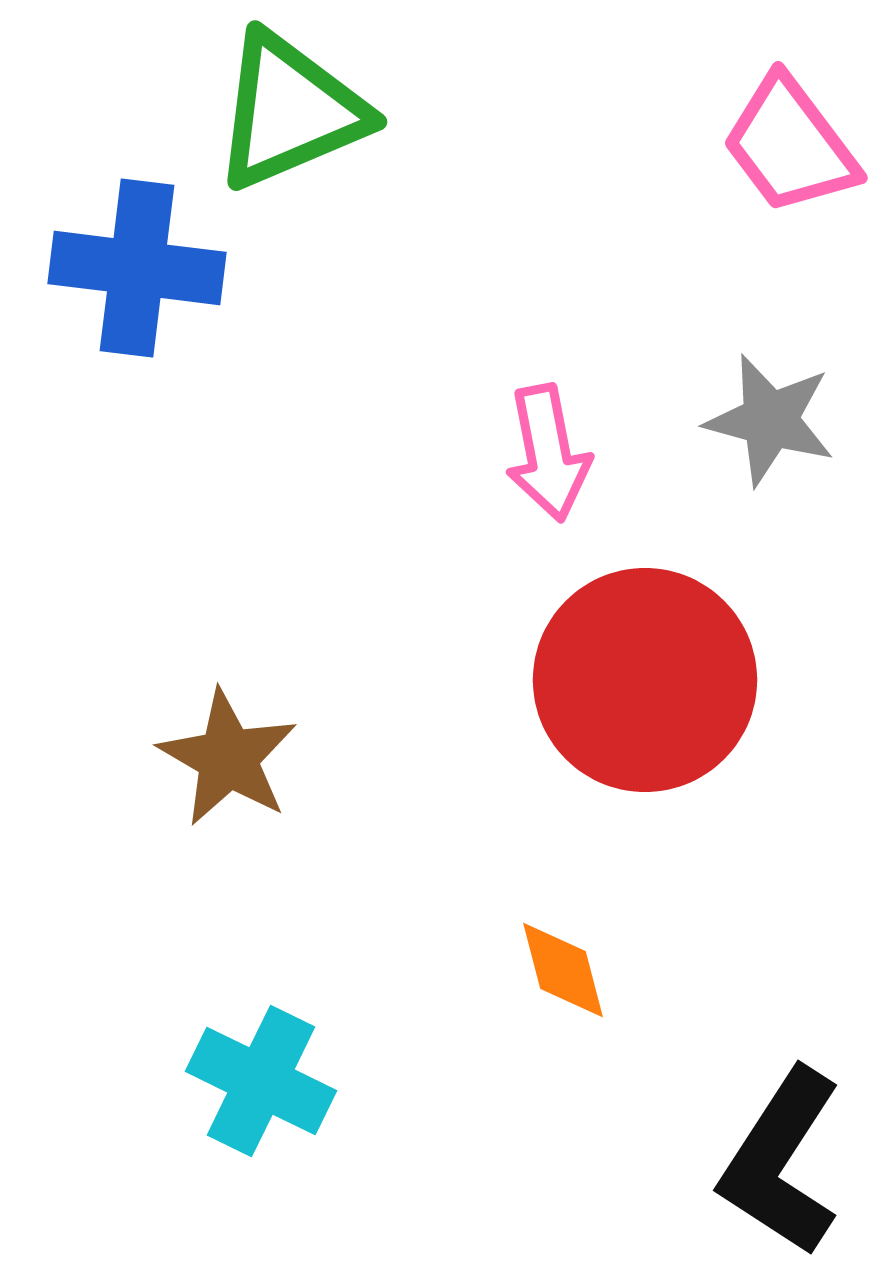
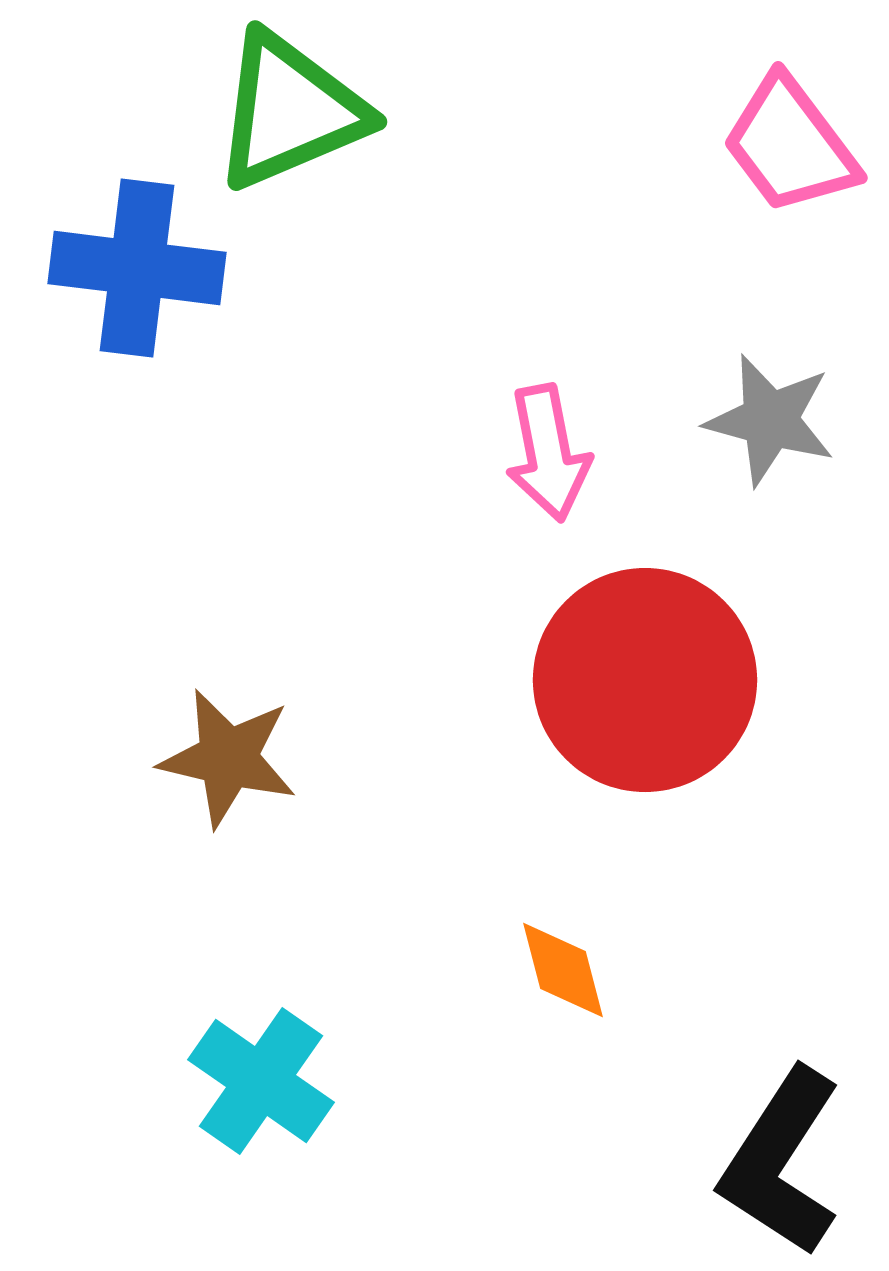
brown star: rotated 17 degrees counterclockwise
cyan cross: rotated 9 degrees clockwise
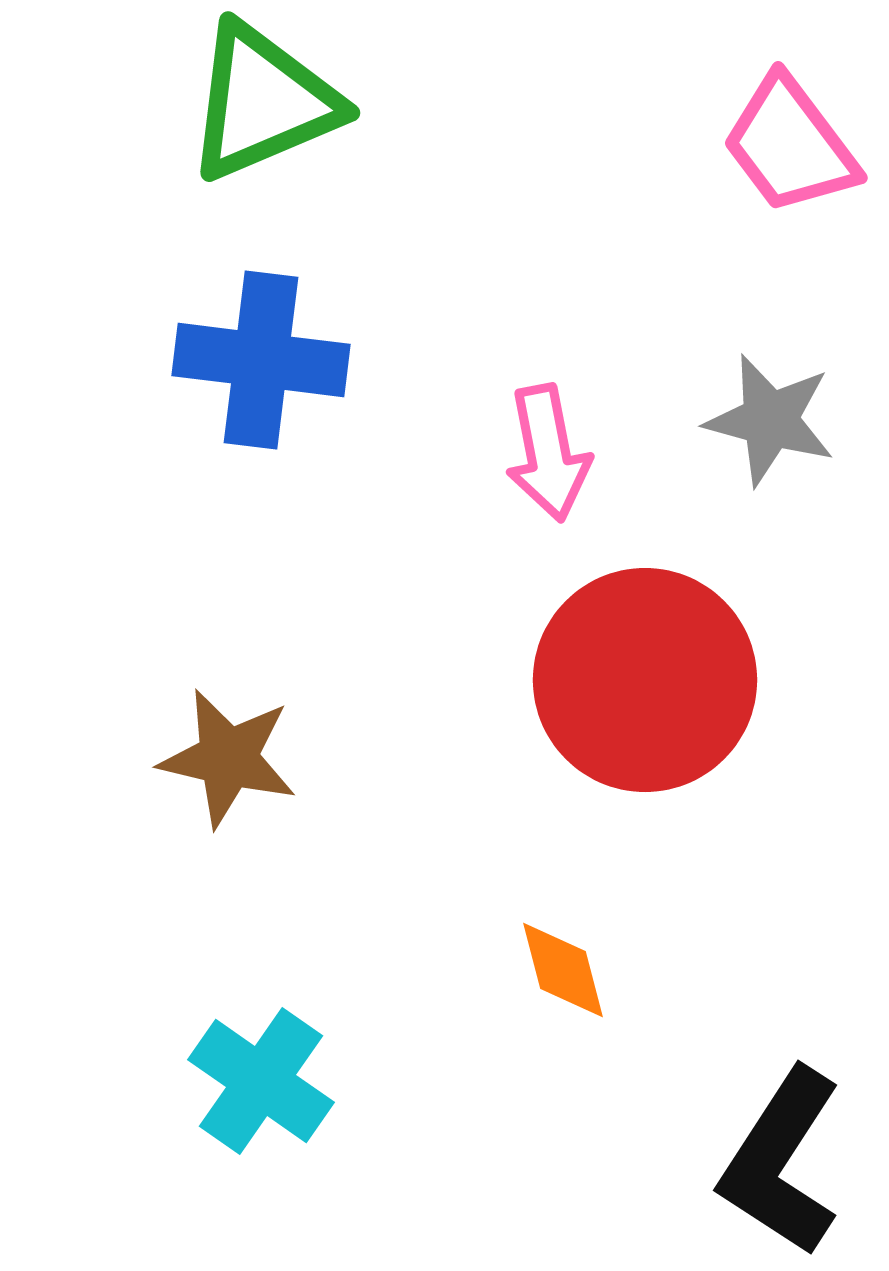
green triangle: moved 27 px left, 9 px up
blue cross: moved 124 px right, 92 px down
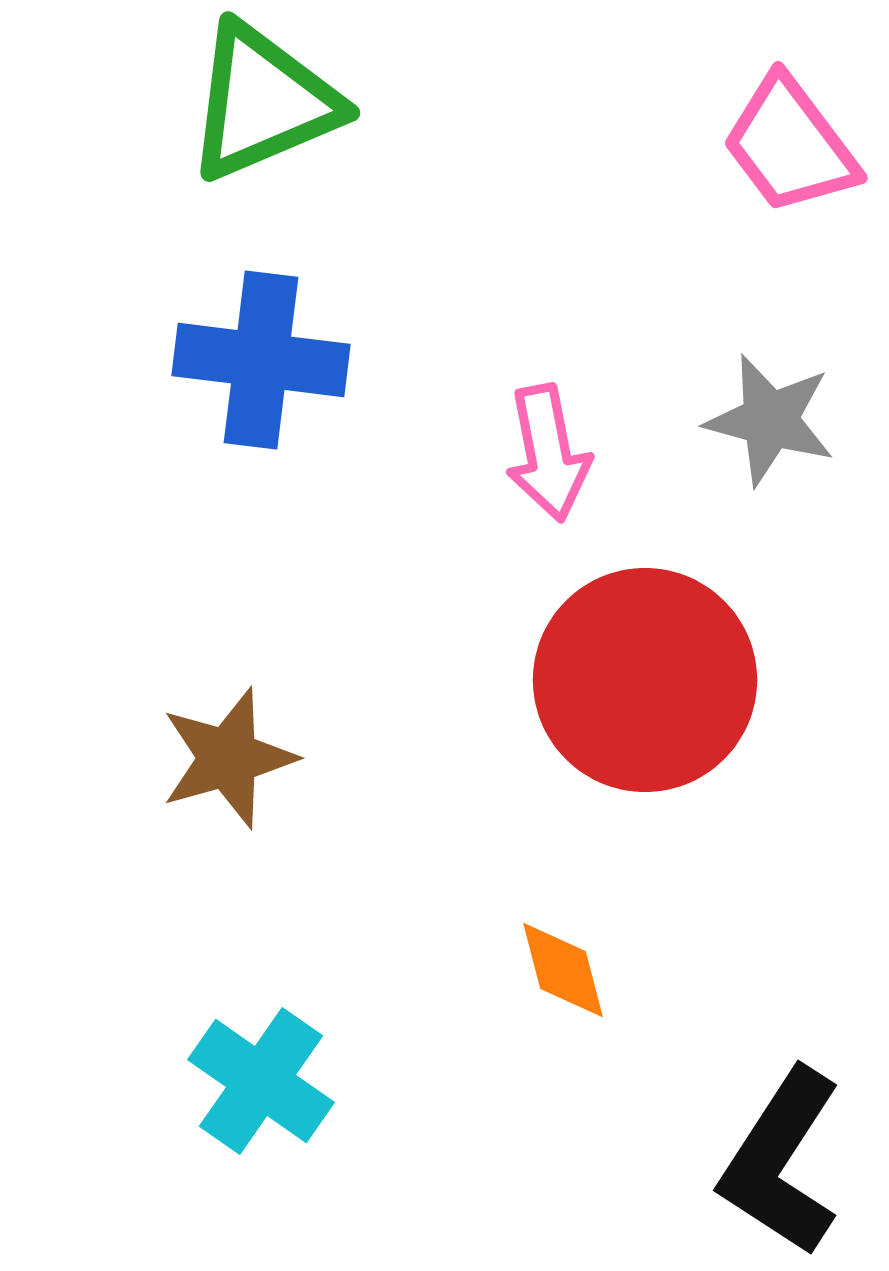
brown star: rotated 29 degrees counterclockwise
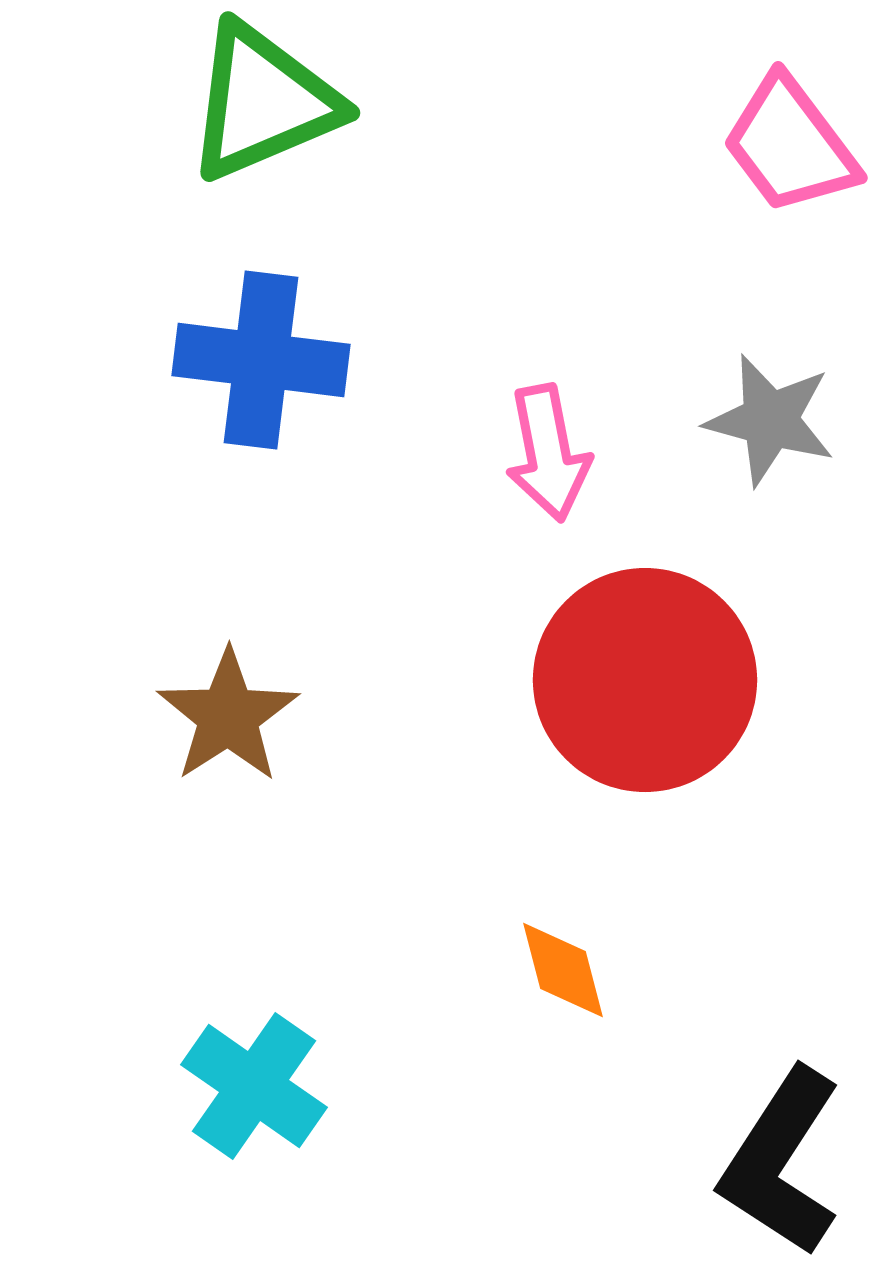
brown star: moved 42 px up; rotated 17 degrees counterclockwise
cyan cross: moved 7 px left, 5 px down
